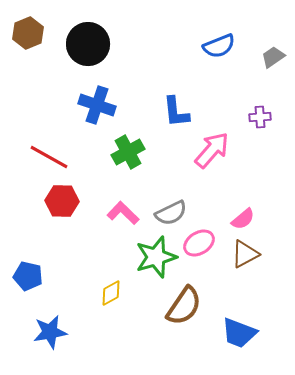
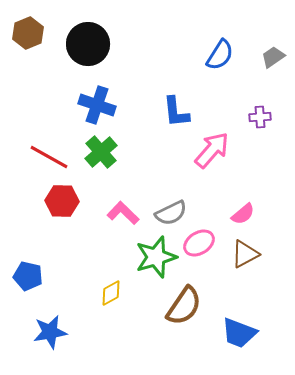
blue semicircle: moved 1 px right, 9 px down; rotated 36 degrees counterclockwise
green cross: moved 27 px left; rotated 12 degrees counterclockwise
pink semicircle: moved 5 px up
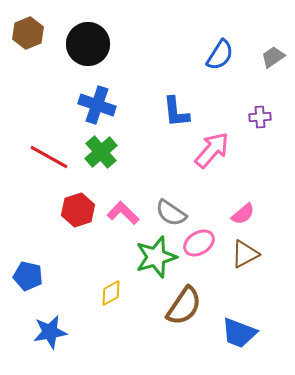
red hexagon: moved 16 px right, 9 px down; rotated 20 degrees counterclockwise
gray semicircle: rotated 60 degrees clockwise
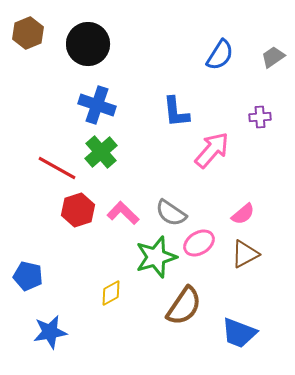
red line: moved 8 px right, 11 px down
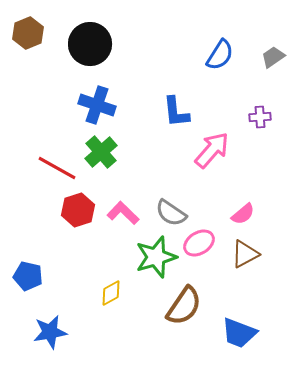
black circle: moved 2 px right
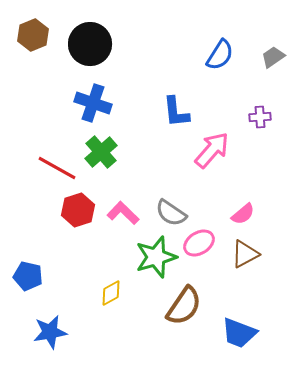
brown hexagon: moved 5 px right, 2 px down
blue cross: moved 4 px left, 2 px up
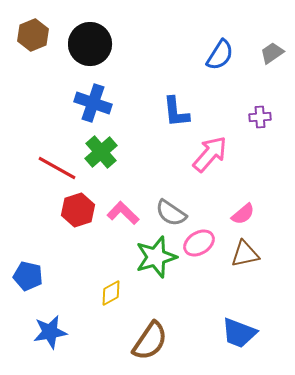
gray trapezoid: moved 1 px left, 4 px up
pink arrow: moved 2 px left, 4 px down
brown triangle: rotated 16 degrees clockwise
brown semicircle: moved 34 px left, 35 px down
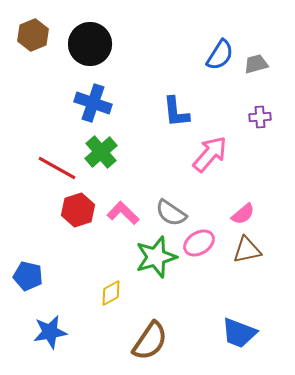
gray trapezoid: moved 16 px left, 11 px down; rotated 20 degrees clockwise
brown triangle: moved 2 px right, 4 px up
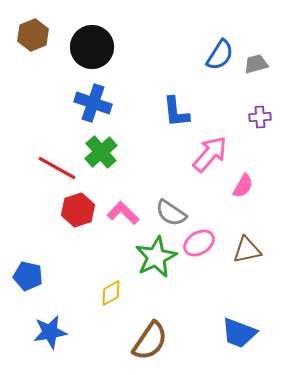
black circle: moved 2 px right, 3 px down
pink semicircle: moved 28 px up; rotated 20 degrees counterclockwise
green star: rotated 9 degrees counterclockwise
